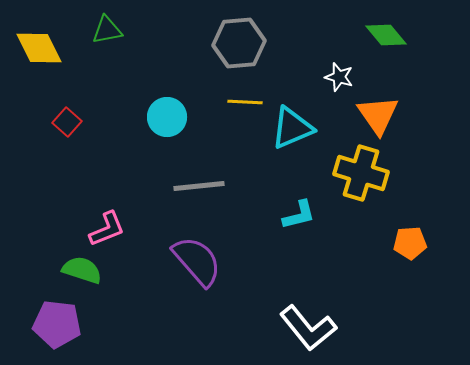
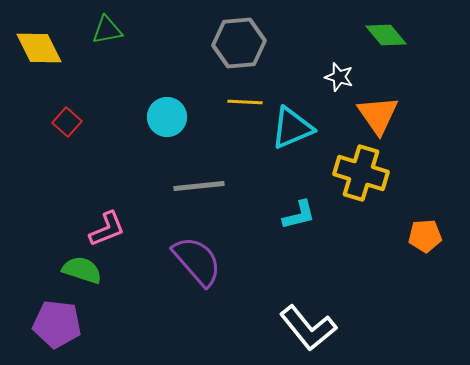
orange pentagon: moved 15 px right, 7 px up
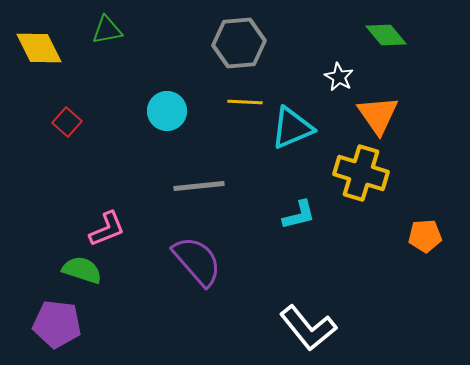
white star: rotated 12 degrees clockwise
cyan circle: moved 6 px up
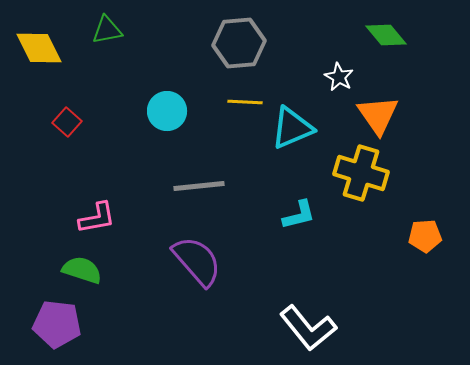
pink L-shape: moved 10 px left, 11 px up; rotated 12 degrees clockwise
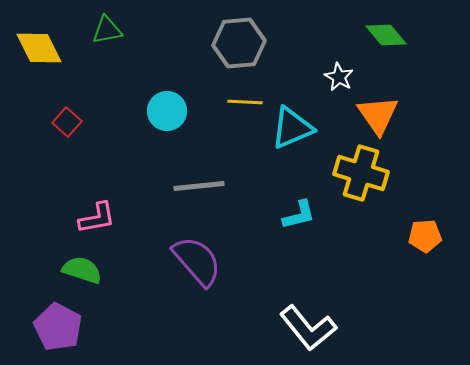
purple pentagon: moved 1 px right, 3 px down; rotated 21 degrees clockwise
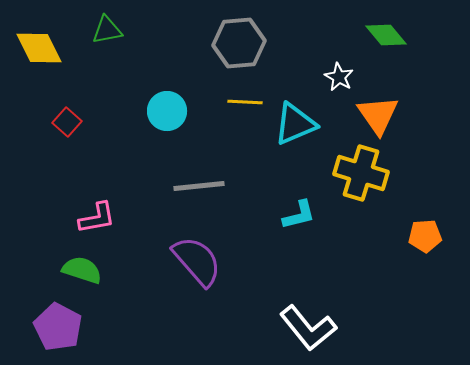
cyan triangle: moved 3 px right, 4 px up
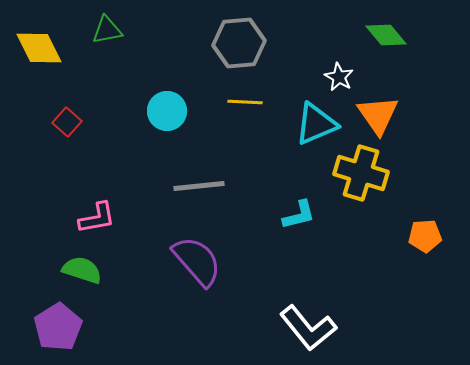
cyan triangle: moved 21 px right
purple pentagon: rotated 12 degrees clockwise
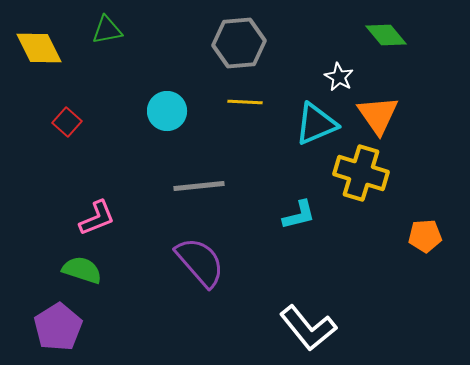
pink L-shape: rotated 12 degrees counterclockwise
purple semicircle: moved 3 px right, 1 px down
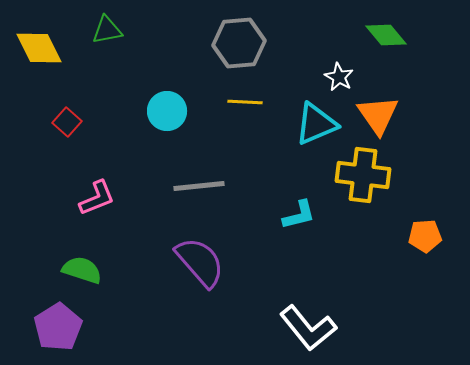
yellow cross: moved 2 px right, 2 px down; rotated 10 degrees counterclockwise
pink L-shape: moved 20 px up
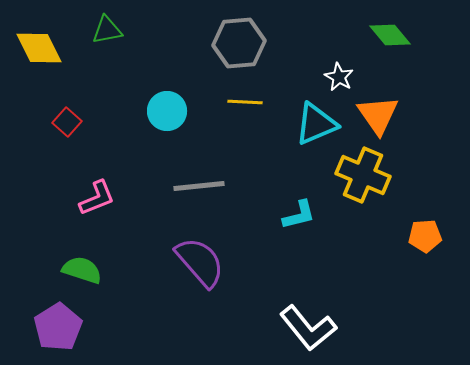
green diamond: moved 4 px right
yellow cross: rotated 16 degrees clockwise
